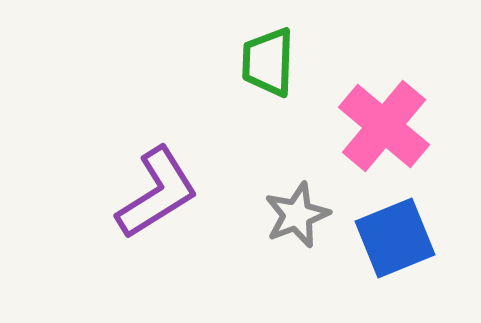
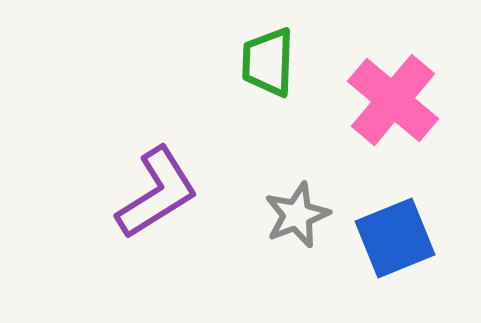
pink cross: moved 9 px right, 26 px up
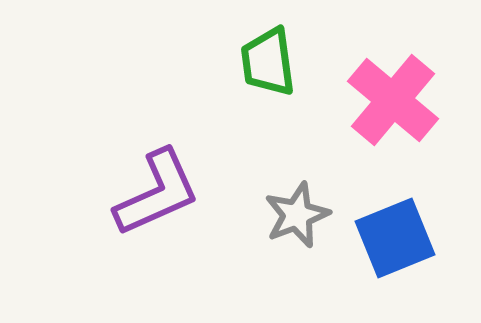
green trapezoid: rotated 10 degrees counterclockwise
purple L-shape: rotated 8 degrees clockwise
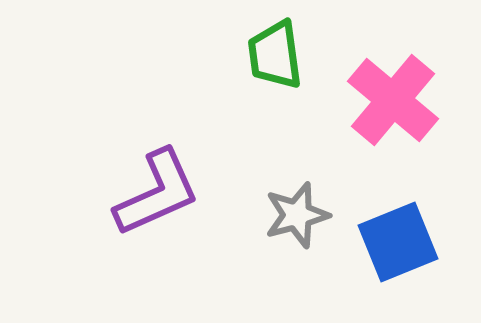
green trapezoid: moved 7 px right, 7 px up
gray star: rotated 6 degrees clockwise
blue square: moved 3 px right, 4 px down
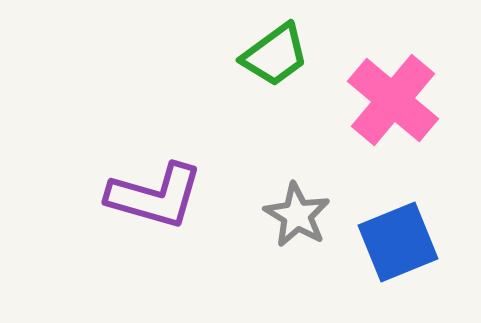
green trapezoid: rotated 118 degrees counterclockwise
purple L-shape: moved 2 px left, 3 px down; rotated 40 degrees clockwise
gray star: rotated 26 degrees counterclockwise
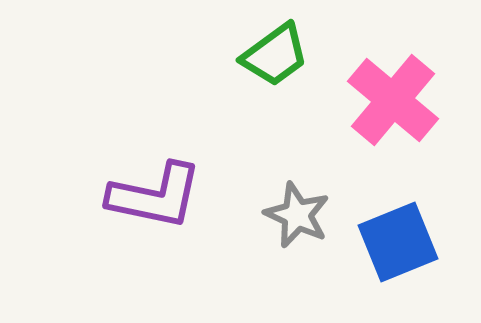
purple L-shape: rotated 4 degrees counterclockwise
gray star: rotated 6 degrees counterclockwise
